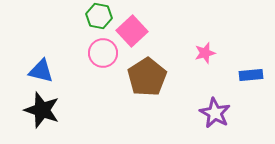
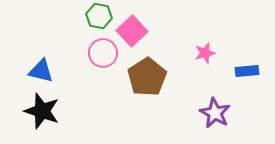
blue rectangle: moved 4 px left, 4 px up
black star: moved 1 px down
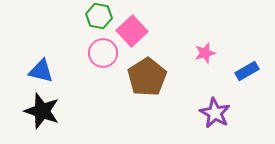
blue rectangle: rotated 25 degrees counterclockwise
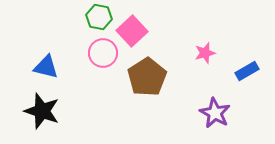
green hexagon: moved 1 px down
blue triangle: moved 5 px right, 4 px up
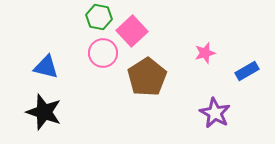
black star: moved 2 px right, 1 px down
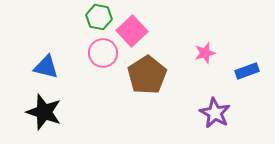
blue rectangle: rotated 10 degrees clockwise
brown pentagon: moved 2 px up
